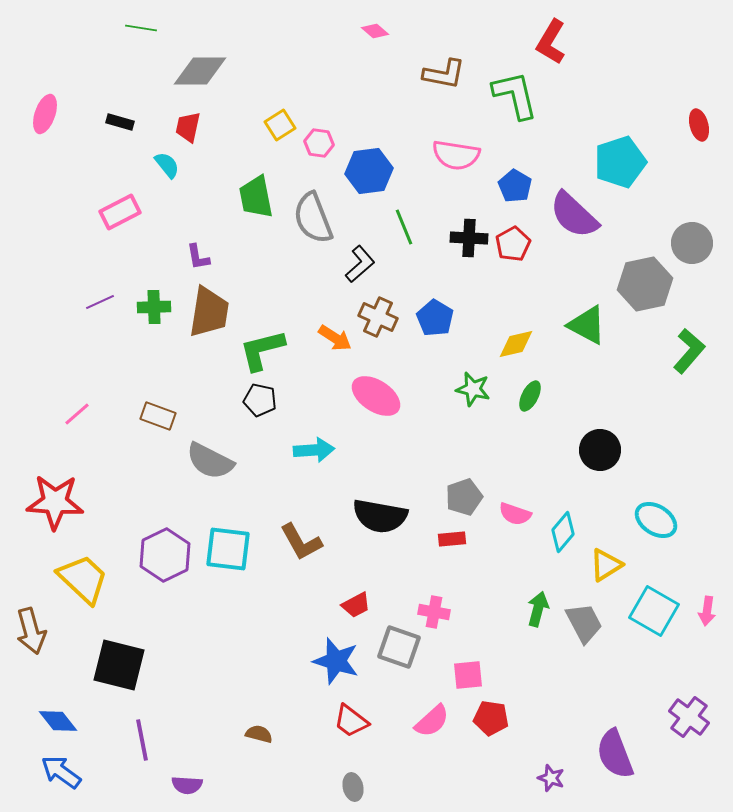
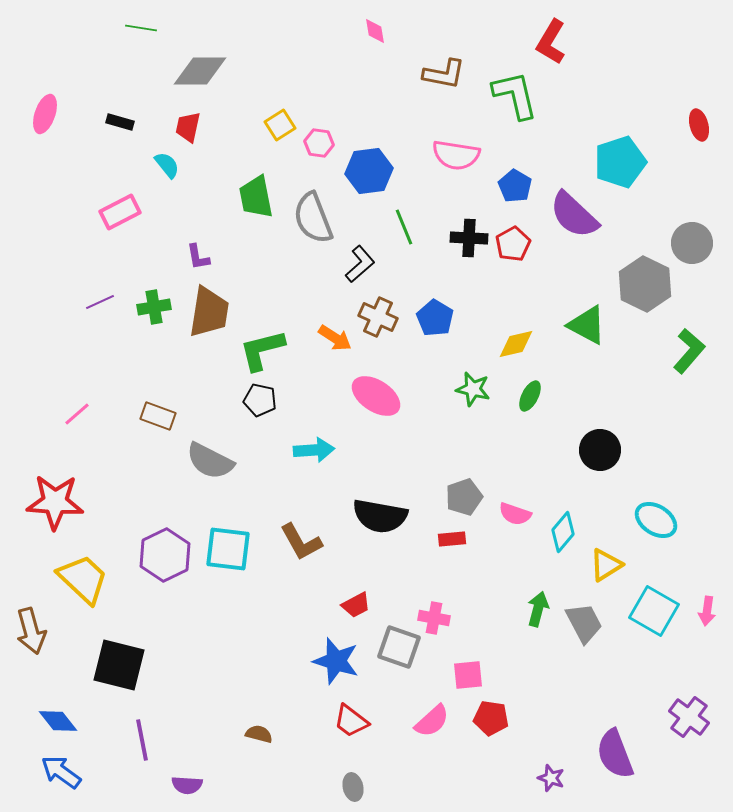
pink diamond at (375, 31): rotated 40 degrees clockwise
gray hexagon at (645, 284): rotated 22 degrees counterclockwise
green cross at (154, 307): rotated 8 degrees counterclockwise
pink cross at (434, 612): moved 6 px down
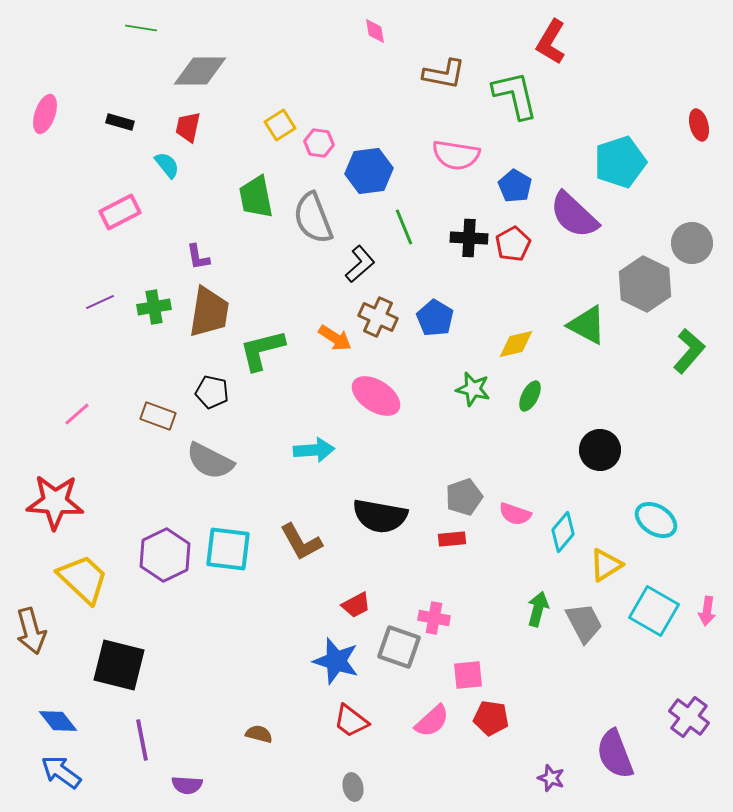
black pentagon at (260, 400): moved 48 px left, 8 px up
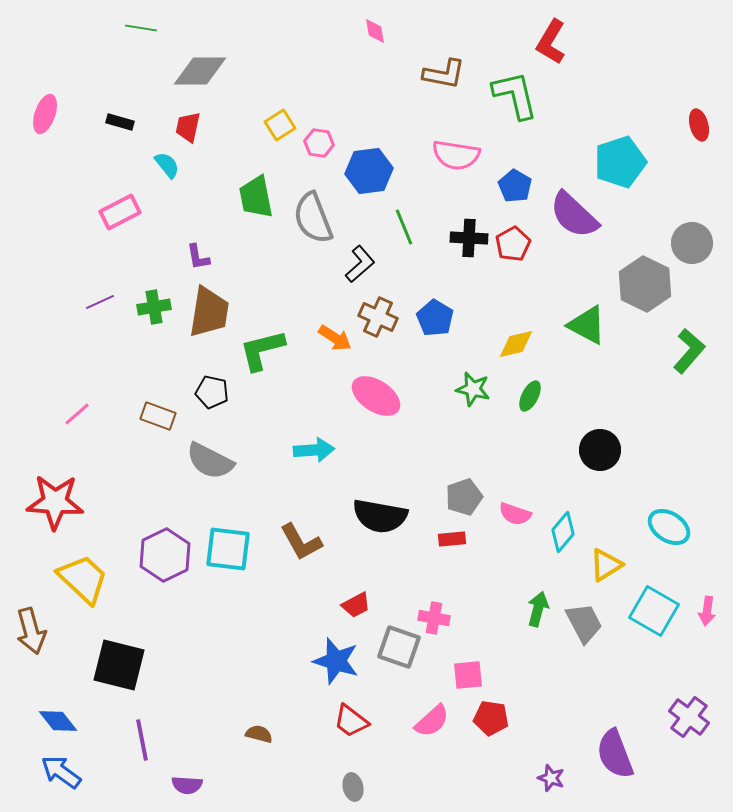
cyan ellipse at (656, 520): moved 13 px right, 7 px down
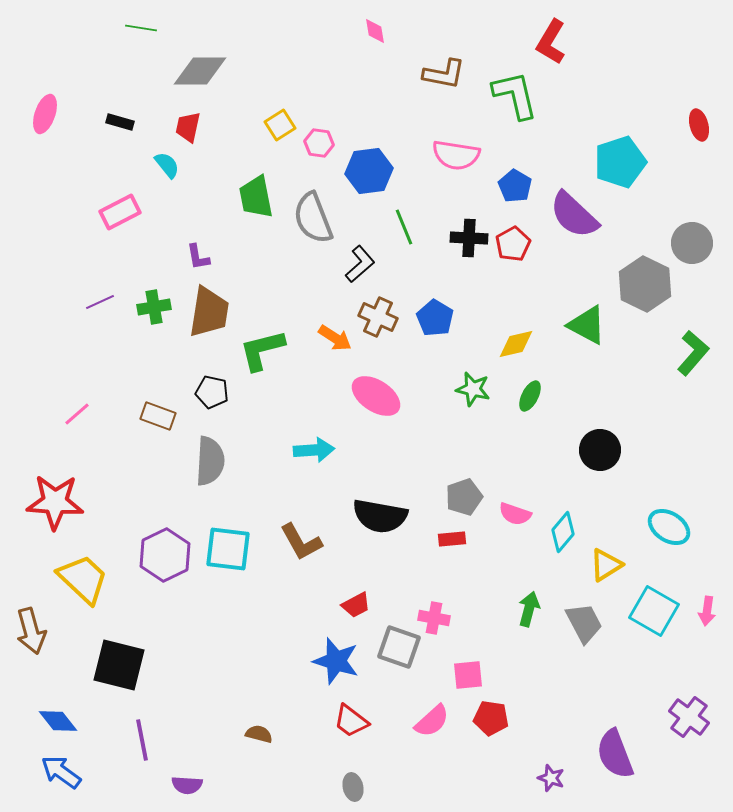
green L-shape at (689, 351): moved 4 px right, 2 px down
gray semicircle at (210, 461): rotated 114 degrees counterclockwise
green arrow at (538, 609): moved 9 px left
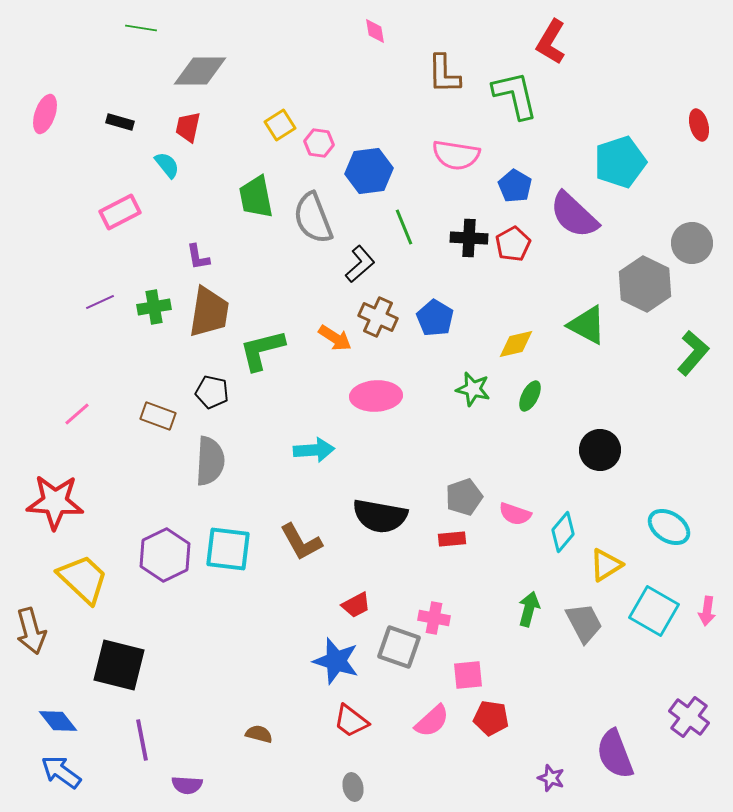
brown L-shape at (444, 74): rotated 78 degrees clockwise
pink ellipse at (376, 396): rotated 36 degrees counterclockwise
